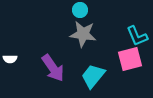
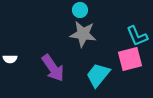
cyan trapezoid: moved 5 px right, 1 px up
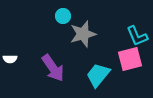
cyan circle: moved 17 px left, 6 px down
gray star: rotated 24 degrees counterclockwise
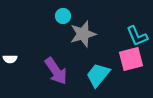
pink square: moved 1 px right
purple arrow: moved 3 px right, 3 px down
